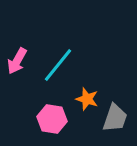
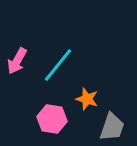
gray trapezoid: moved 3 px left, 9 px down
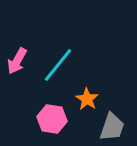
orange star: rotated 15 degrees clockwise
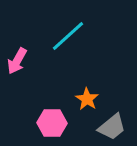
cyan line: moved 10 px right, 29 px up; rotated 9 degrees clockwise
pink hexagon: moved 4 px down; rotated 8 degrees counterclockwise
gray trapezoid: rotated 32 degrees clockwise
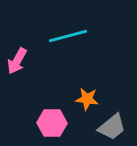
cyan line: rotated 27 degrees clockwise
orange star: rotated 25 degrees counterclockwise
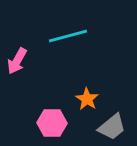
orange star: rotated 25 degrees clockwise
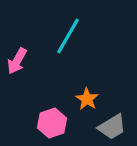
cyan line: rotated 45 degrees counterclockwise
pink hexagon: rotated 20 degrees counterclockwise
gray trapezoid: rotated 8 degrees clockwise
